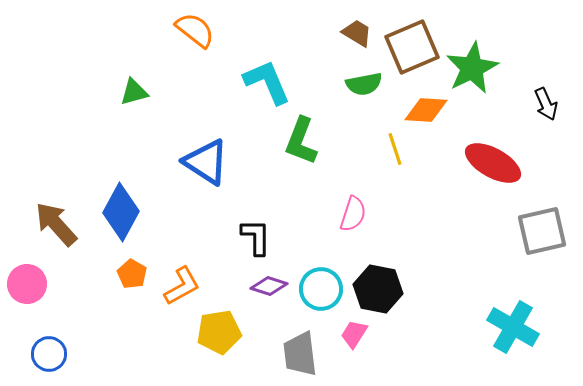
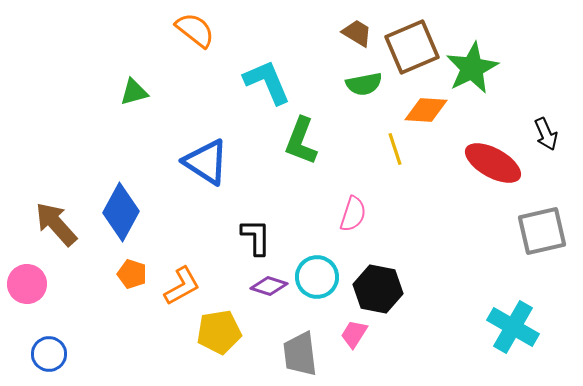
black arrow: moved 30 px down
orange pentagon: rotated 12 degrees counterclockwise
cyan circle: moved 4 px left, 12 px up
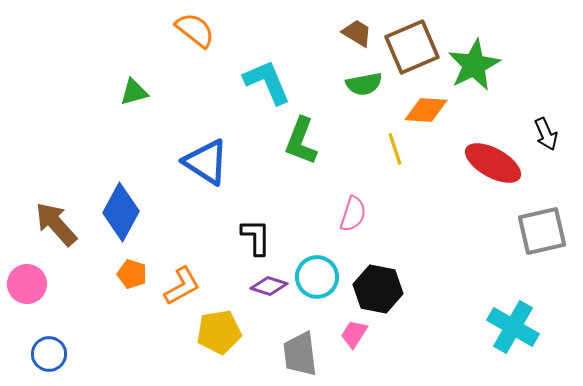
green star: moved 2 px right, 3 px up
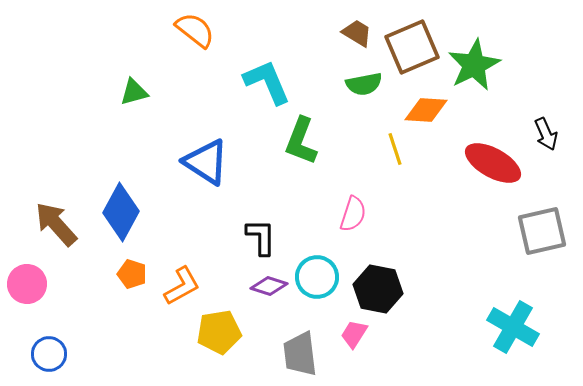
black L-shape: moved 5 px right
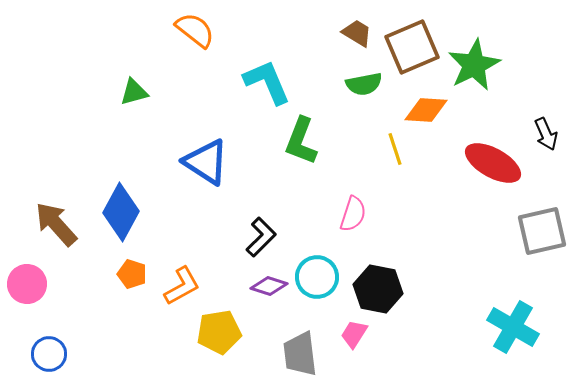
black L-shape: rotated 45 degrees clockwise
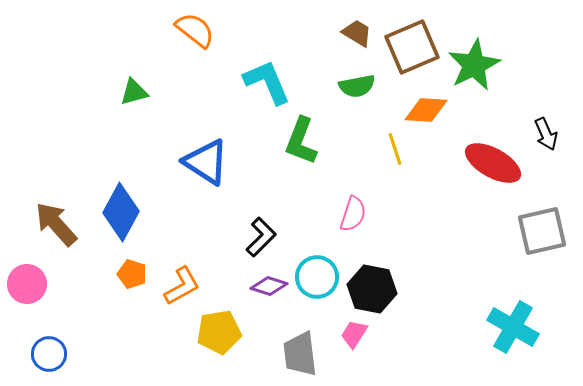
green semicircle: moved 7 px left, 2 px down
black hexagon: moved 6 px left
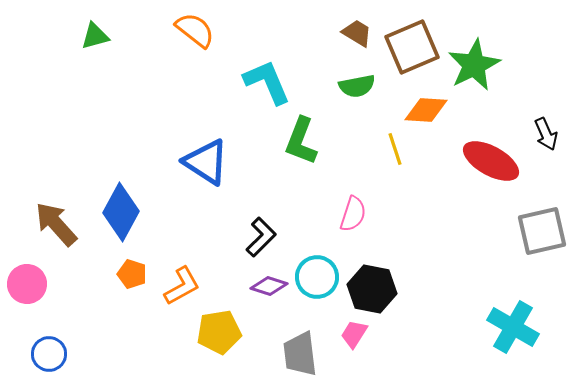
green triangle: moved 39 px left, 56 px up
red ellipse: moved 2 px left, 2 px up
